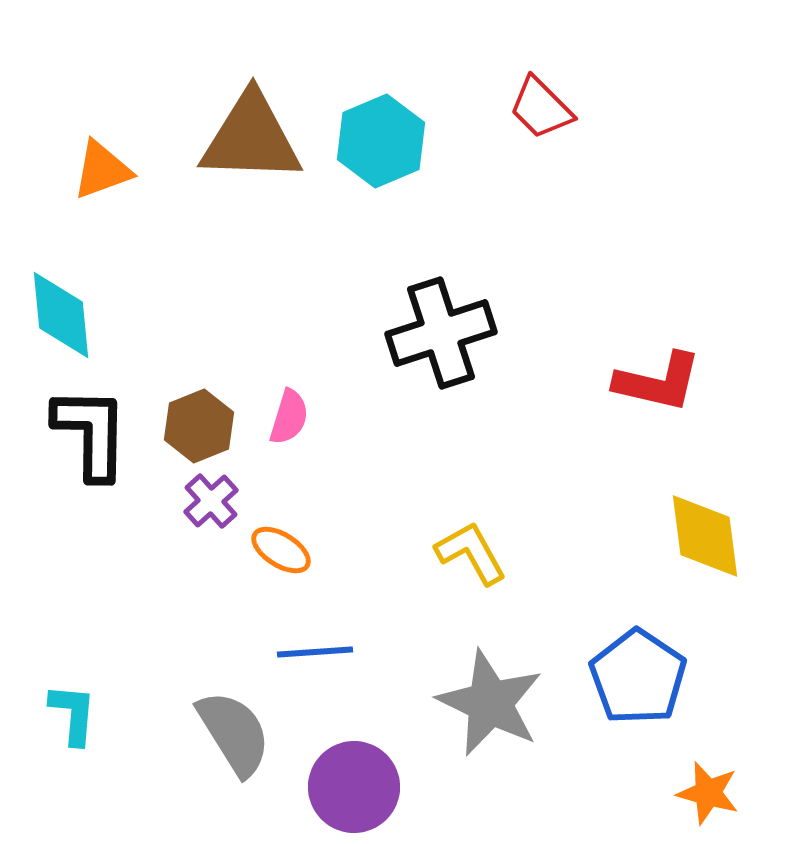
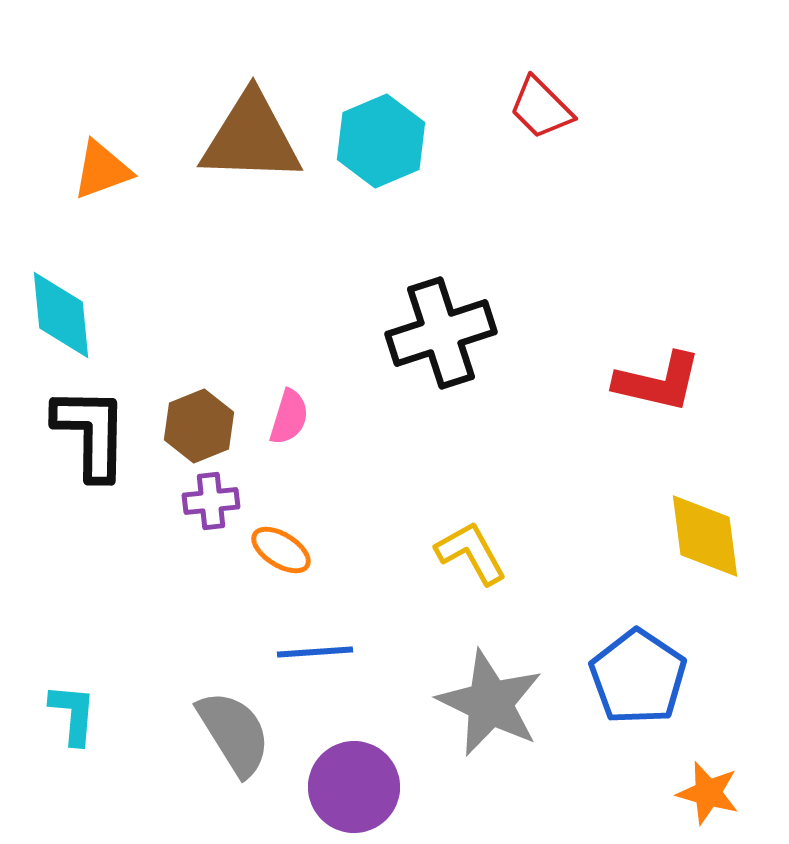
purple cross: rotated 36 degrees clockwise
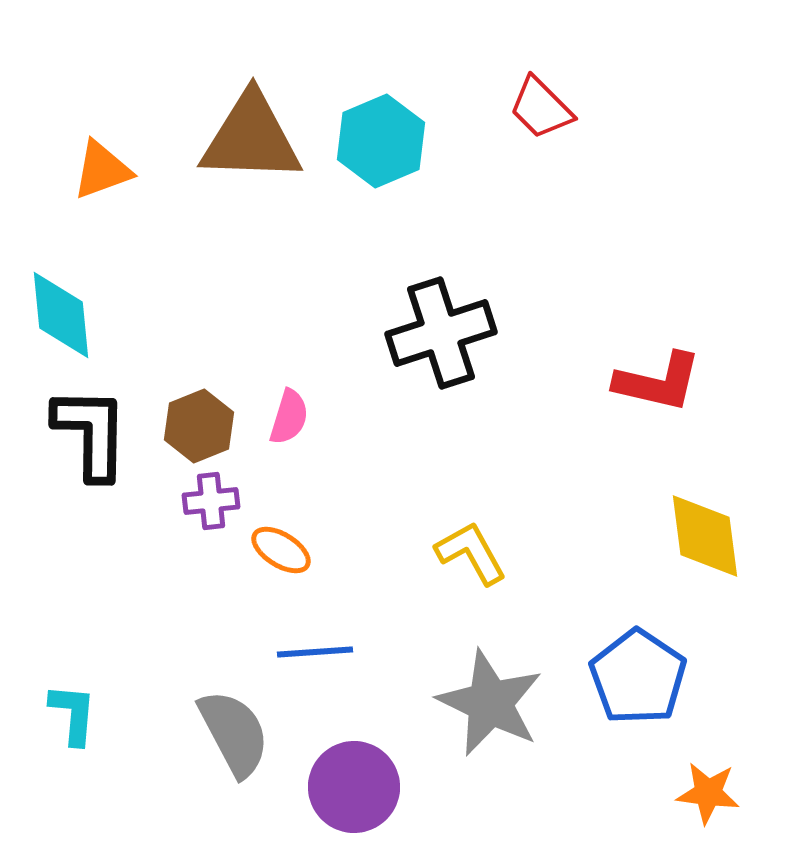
gray semicircle: rotated 4 degrees clockwise
orange star: rotated 8 degrees counterclockwise
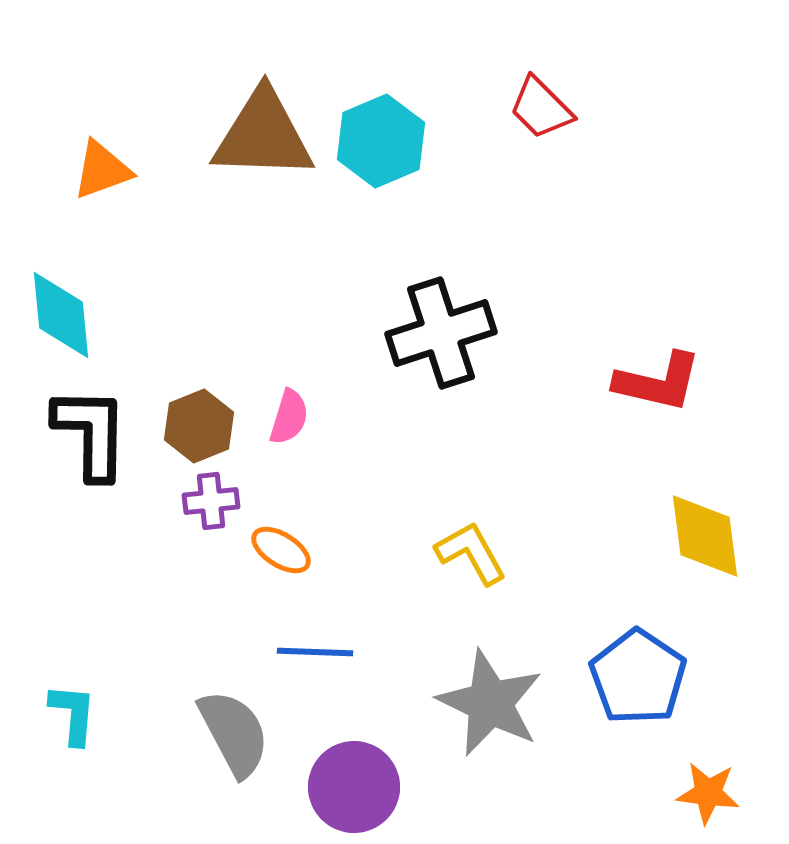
brown triangle: moved 12 px right, 3 px up
blue line: rotated 6 degrees clockwise
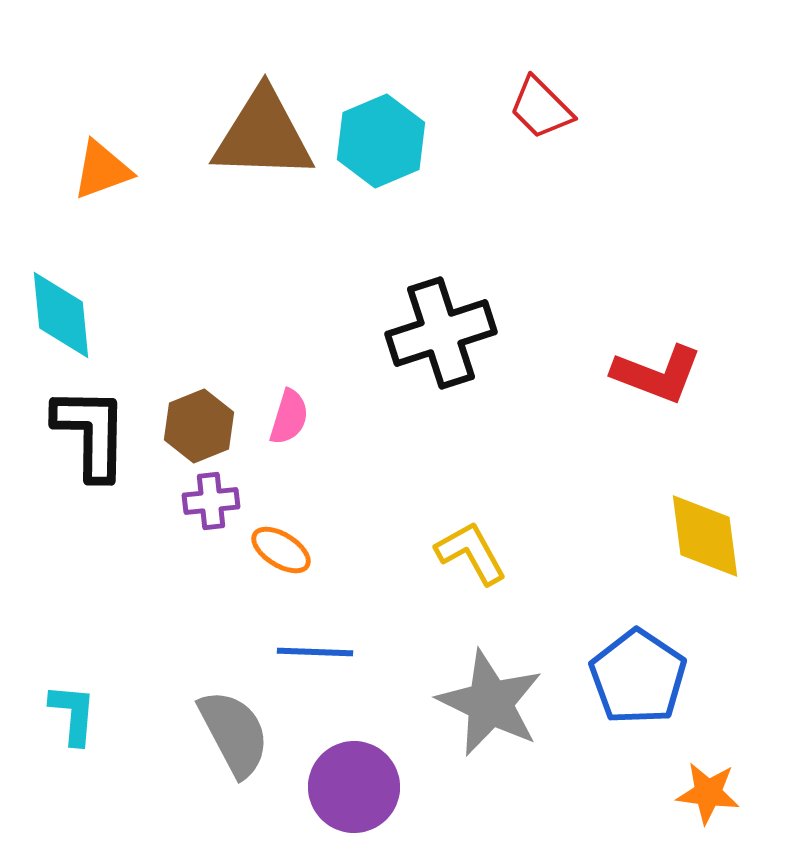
red L-shape: moved 1 px left, 8 px up; rotated 8 degrees clockwise
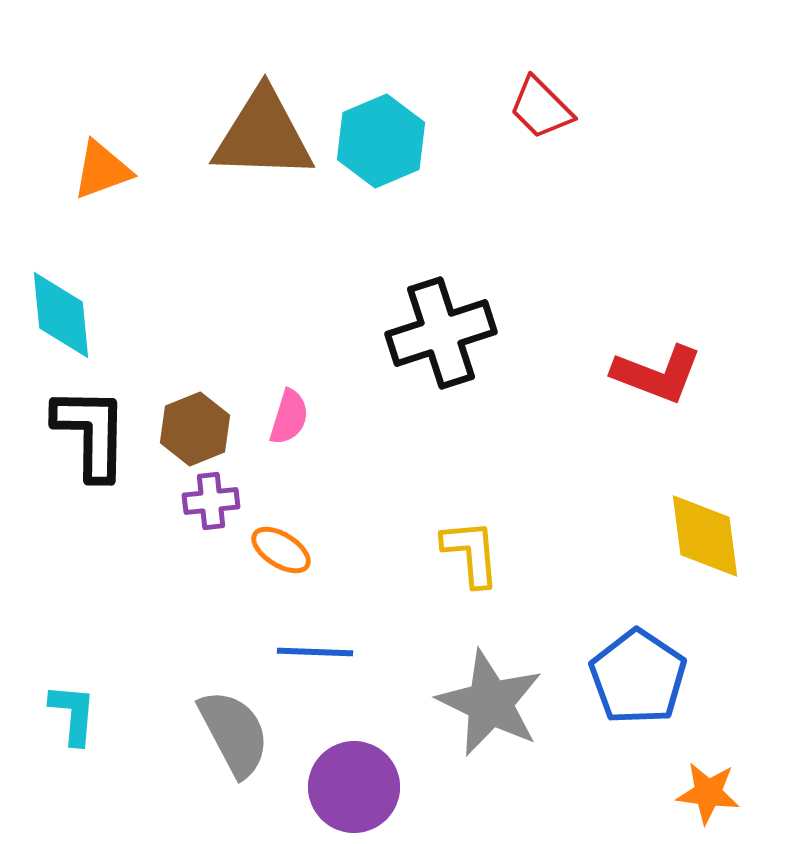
brown hexagon: moved 4 px left, 3 px down
yellow L-shape: rotated 24 degrees clockwise
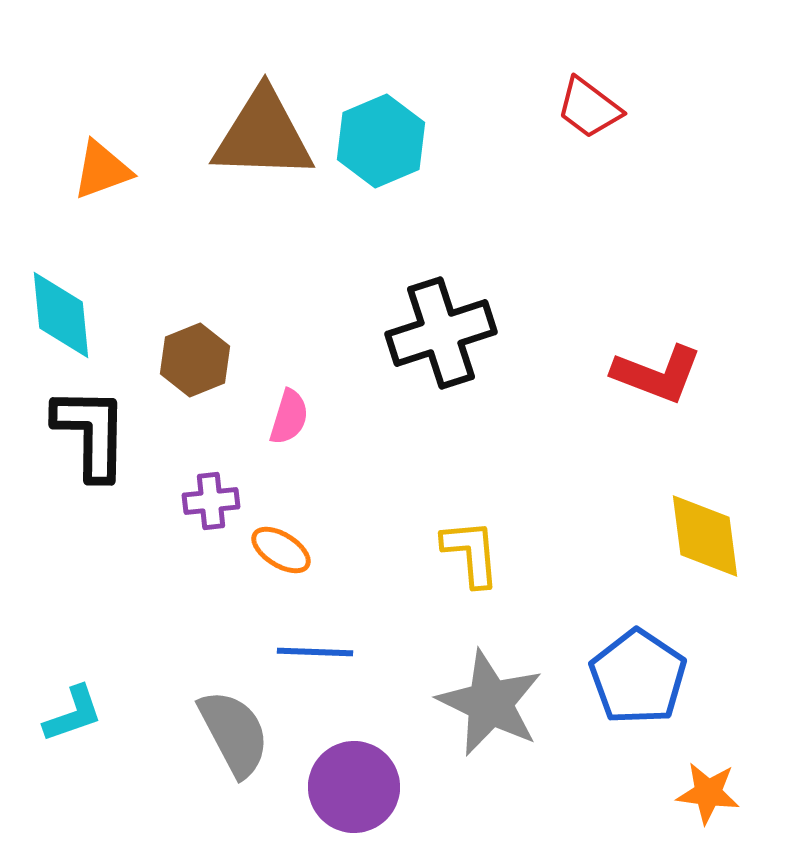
red trapezoid: moved 48 px right; rotated 8 degrees counterclockwise
brown hexagon: moved 69 px up
cyan L-shape: rotated 66 degrees clockwise
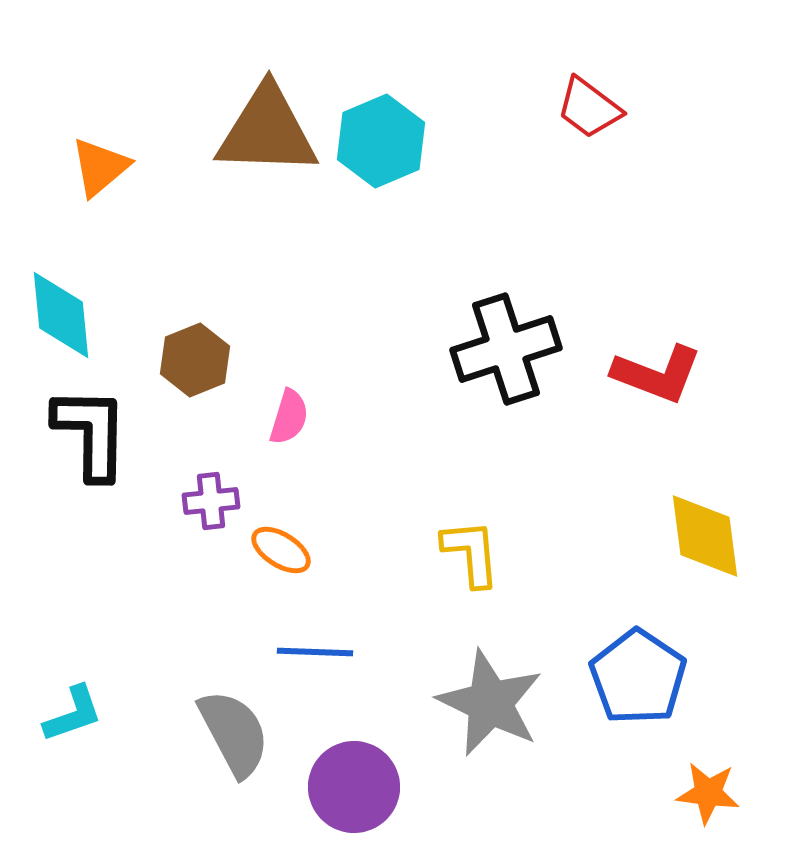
brown triangle: moved 4 px right, 4 px up
orange triangle: moved 2 px left, 3 px up; rotated 20 degrees counterclockwise
black cross: moved 65 px right, 16 px down
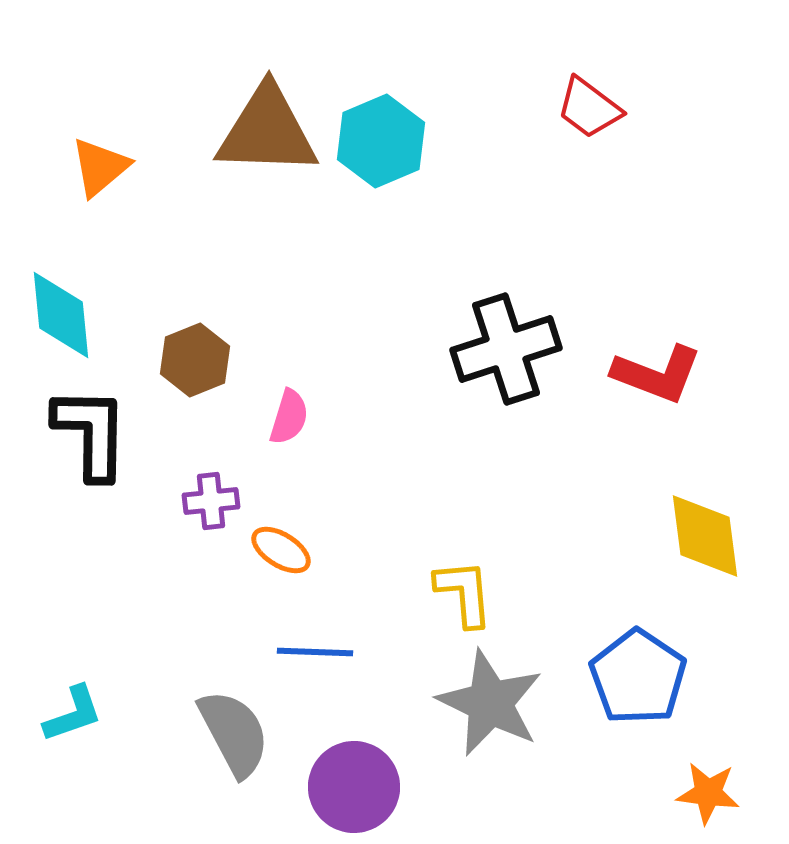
yellow L-shape: moved 7 px left, 40 px down
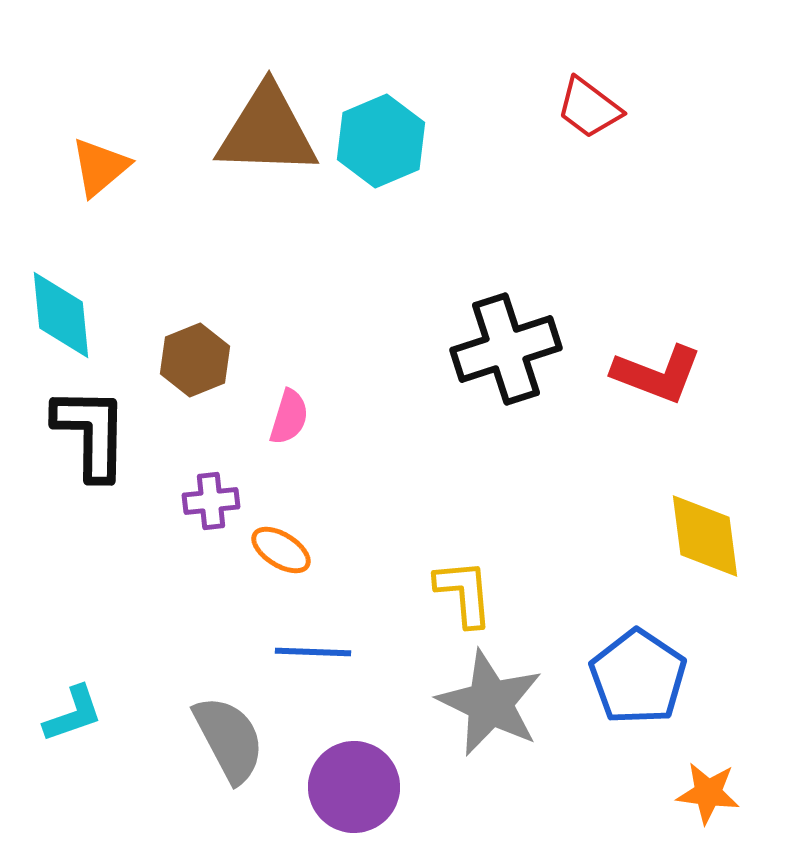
blue line: moved 2 px left
gray semicircle: moved 5 px left, 6 px down
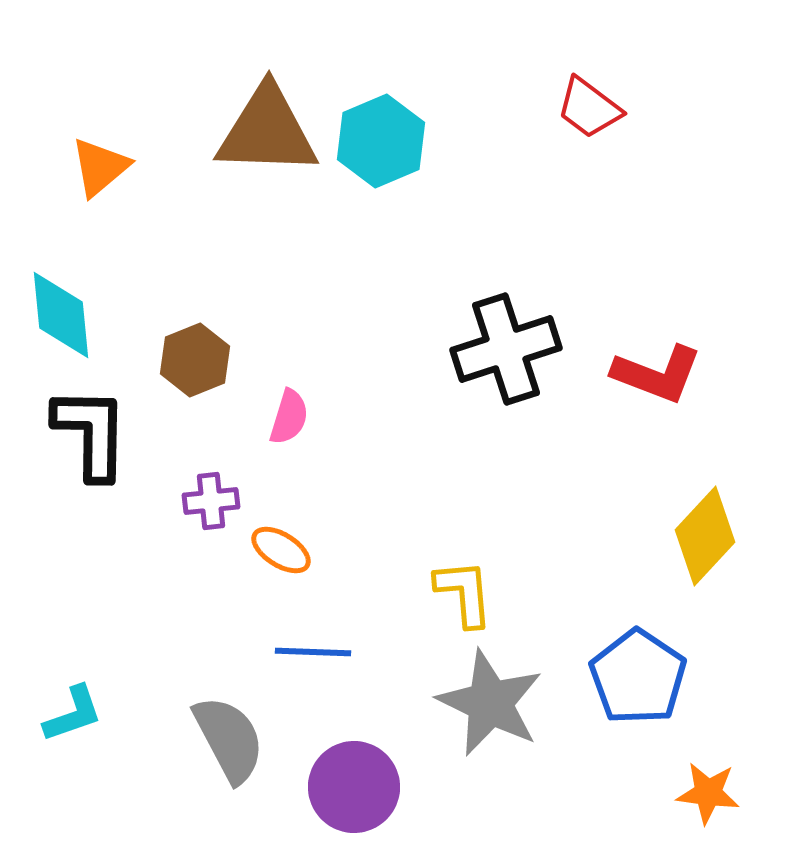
yellow diamond: rotated 50 degrees clockwise
